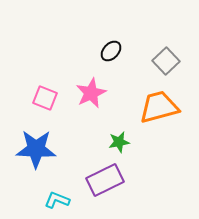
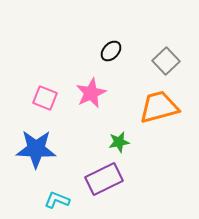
purple rectangle: moved 1 px left, 1 px up
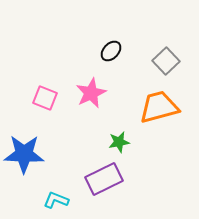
blue star: moved 12 px left, 5 px down
cyan L-shape: moved 1 px left
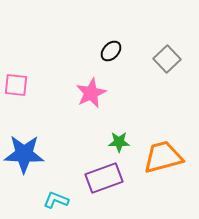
gray square: moved 1 px right, 2 px up
pink square: moved 29 px left, 13 px up; rotated 15 degrees counterclockwise
orange trapezoid: moved 4 px right, 50 px down
green star: rotated 10 degrees clockwise
purple rectangle: moved 1 px up; rotated 6 degrees clockwise
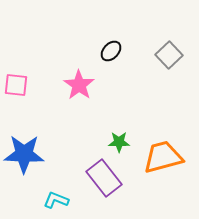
gray square: moved 2 px right, 4 px up
pink star: moved 12 px left, 8 px up; rotated 12 degrees counterclockwise
purple rectangle: rotated 72 degrees clockwise
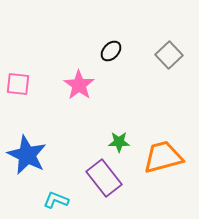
pink square: moved 2 px right, 1 px up
blue star: moved 3 px right, 1 px down; rotated 24 degrees clockwise
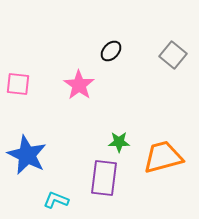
gray square: moved 4 px right; rotated 8 degrees counterclockwise
purple rectangle: rotated 45 degrees clockwise
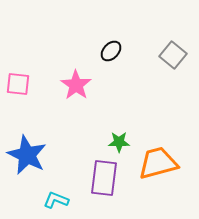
pink star: moved 3 px left
orange trapezoid: moved 5 px left, 6 px down
